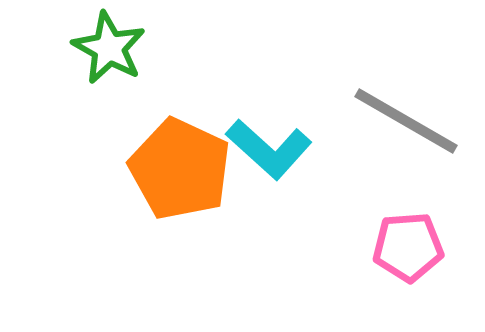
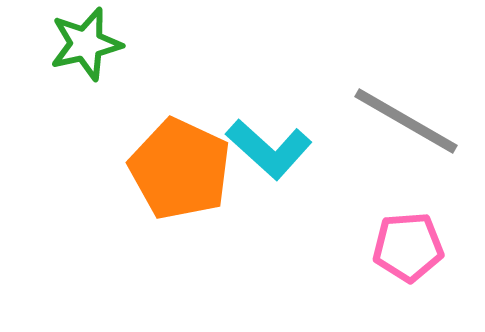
green star: moved 23 px left, 4 px up; rotated 30 degrees clockwise
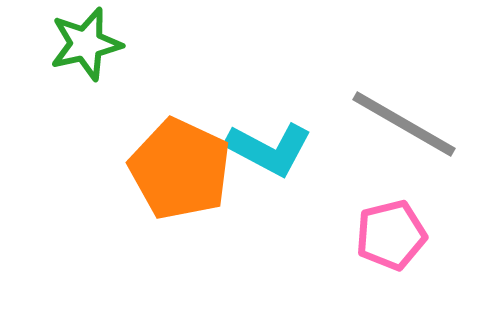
gray line: moved 2 px left, 3 px down
cyan L-shape: rotated 14 degrees counterclockwise
pink pentagon: moved 17 px left, 12 px up; rotated 10 degrees counterclockwise
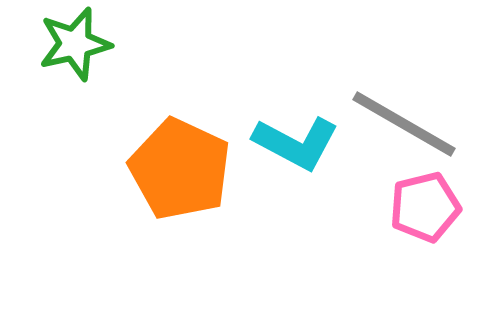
green star: moved 11 px left
cyan L-shape: moved 27 px right, 6 px up
pink pentagon: moved 34 px right, 28 px up
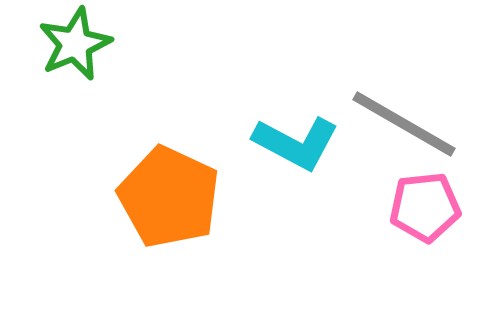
green star: rotated 10 degrees counterclockwise
orange pentagon: moved 11 px left, 28 px down
pink pentagon: rotated 8 degrees clockwise
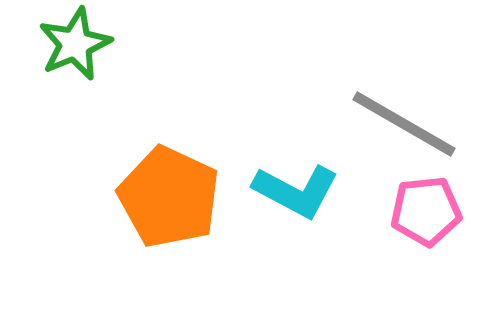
cyan L-shape: moved 48 px down
pink pentagon: moved 1 px right, 4 px down
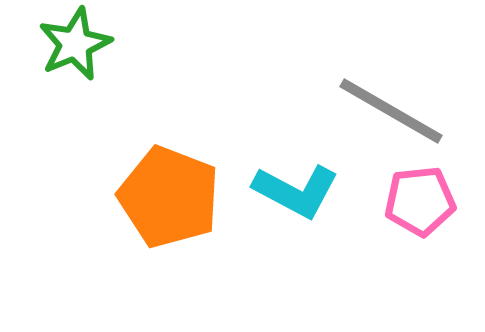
gray line: moved 13 px left, 13 px up
orange pentagon: rotated 4 degrees counterclockwise
pink pentagon: moved 6 px left, 10 px up
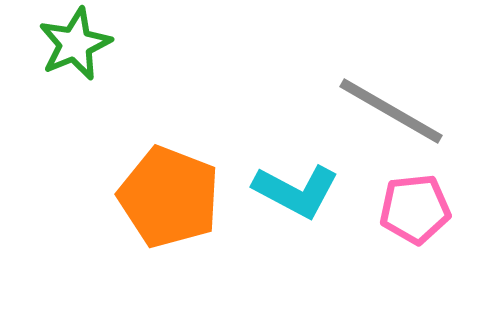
pink pentagon: moved 5 px left, 8 px down
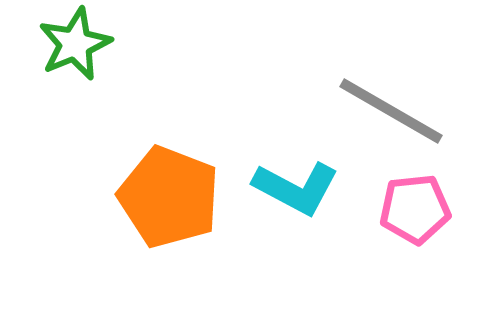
cyan L-shape: moved 3 px up
